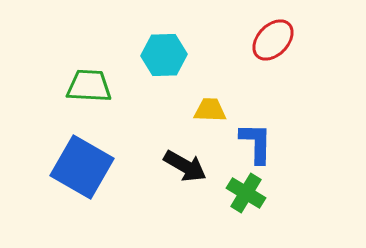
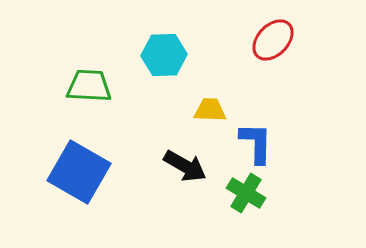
blue square: moved 3 px left, 5 px down
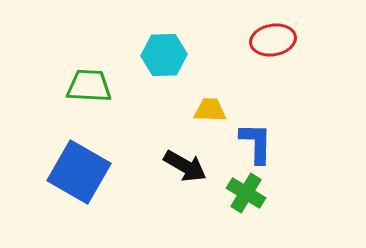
red ellipse: rotated 36 degrees clockwise
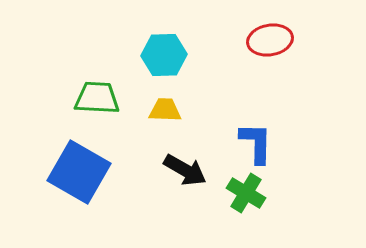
red ellipse: moved 3 px left
green trapezoid: moved 8 px right, 12 px down
yellow trapezoid: moved 45 px left
black arrow: moved 4 px down
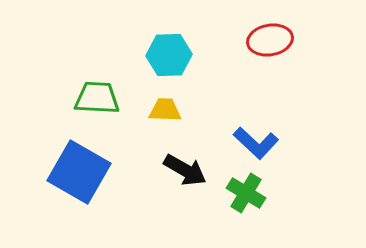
cyan hexagon: moved 5 px right
blue L-shape: rotated 132 degrees clockwise
